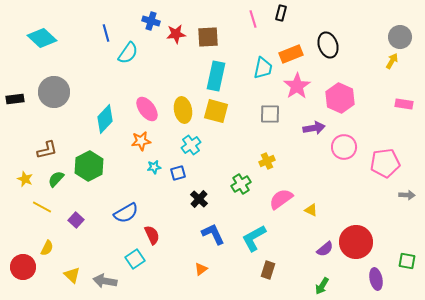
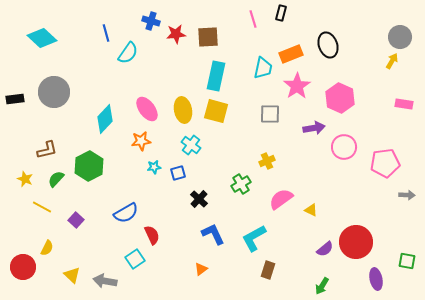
cyan cross at (191, 145): rotated 18 degrees counterclockwise
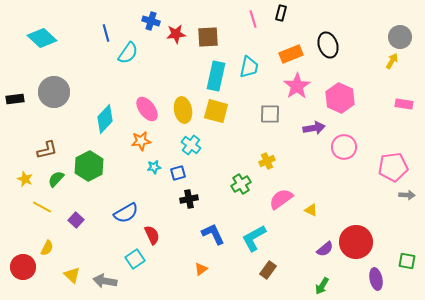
cyan trapezoid at (263, 68): moved 14 px left, 1 px up
pink pentagon at (385, 163): moved 8 px right, 4 px down
black cross at (199, 199): moved 10 px left; rotated 36 degrees clockwise
brown rectangle at (268, 270): rotated 18 degrees clockwise
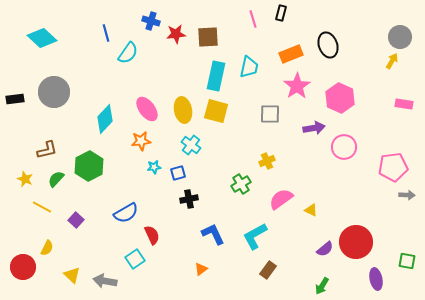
cyan L-shape at (254, 238): moved 1 px right, 2 px up
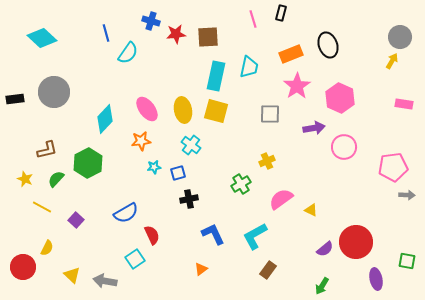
green hexagon at (89, 166): moved 1 px left, 3 px up
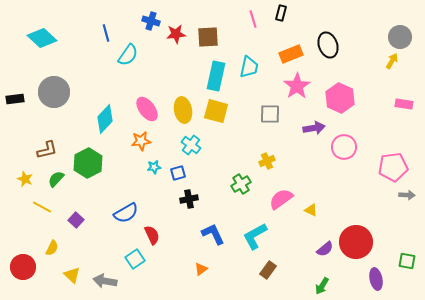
cyan semicircle at (128, 53): moved 2 px down
yellow semicircle at (47, 248): moved 5 px right
